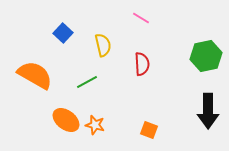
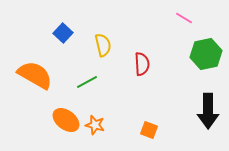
pink line: moved 43 px right
green hexagon: moved 2 px up
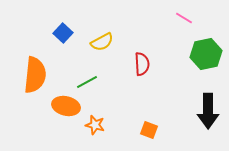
yellow semicircle: moved 1 px left, 3 px up; rotated 75 degrees clockwise
orange semicircle: rotated 66 degrees clockwise
orange ellipse: moved 14 px up; rotated 24 degrees counterclockwise
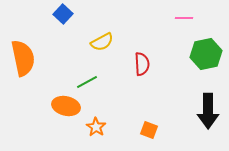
pink line: rotated 30 degrees counterclockwise
blue square: moved 19 px up
orange semicircle: moved 12 px left, 17 px up; rotated 18 degrees counterclockwise
orange star: moved 1 px right, 2 px down; rotated 18 degrees clockwise
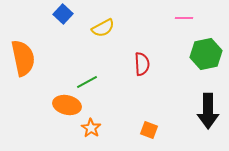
yellow semicircle: moved 1 px right, 14 px up
orange ellipse: moved 1 px right, 1 px up
orange star: moved 5 px left, 1 px down
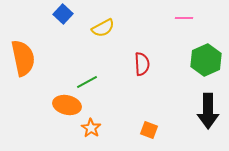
green hexagon: moved 6 px down; rotated 12 degrees counterclockwise
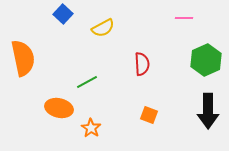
orange ellipse: moved 8 px left, 3 px down
orange square: moved 15 px up
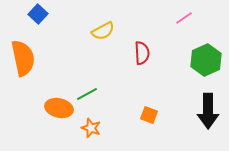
blue square: moved 25 px left
pink line: rotated 36 degrees counterclockwise
yellow semicircle: moved 3 px down
red semicircle: moved 11 px up
green line: moved 12 px down
orange star: rotated 12 degrees counterclockwise
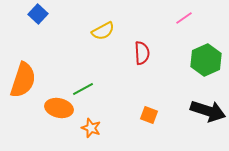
orange semicircle: moved 22 px down; rotated 30 degrees clockwise
green line: moved 4 px left, 5 px up
black arrow: rotated 72 degrees counterclockwise
